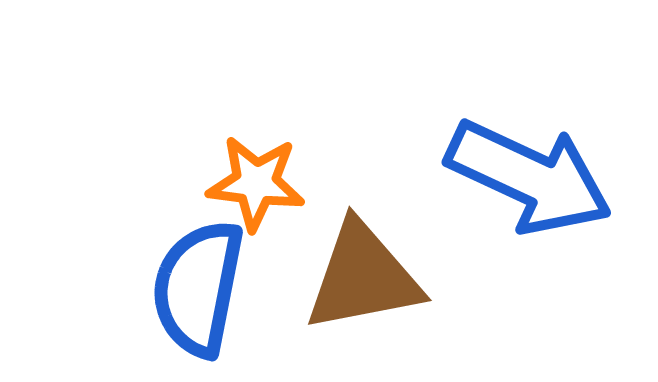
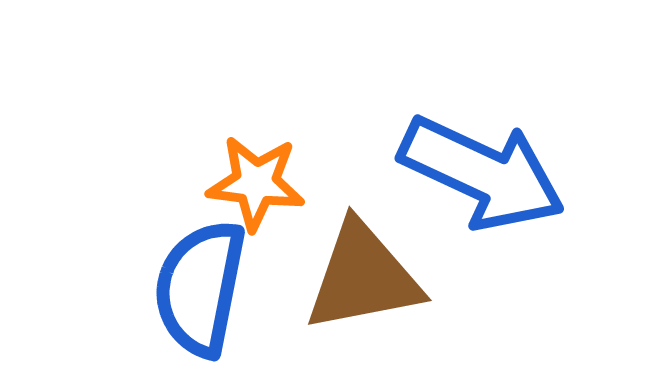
blue arrow: moved 47 px left, 4 px up
blue semicircle: moved 2 px right
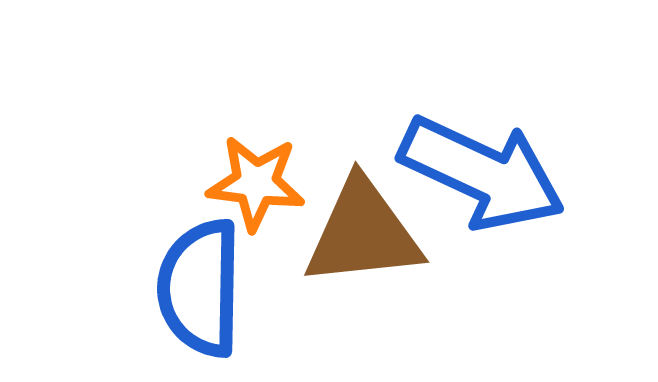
brown triangle: moved 44 px up; rotated 5 degrees clockwise
blue semicircle: rotated 10 degrees counterclockwise
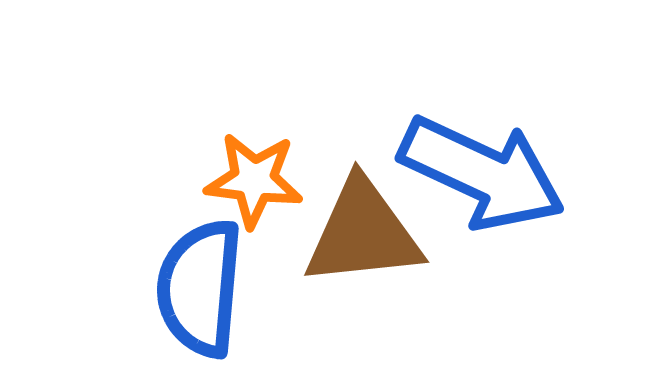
orange star: moved 2 px left, 3 px up
blue semicircle: rotated 4 degrees clockwise
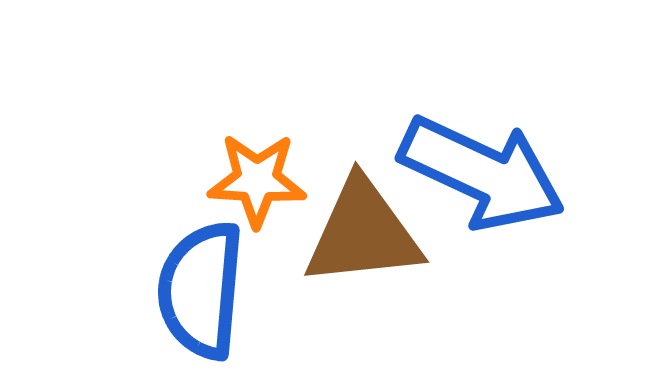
orange star: moved 3 px right; rotated 4 degrees counterclockwise
blue semicircle: moved 1 px right, 2 px down
